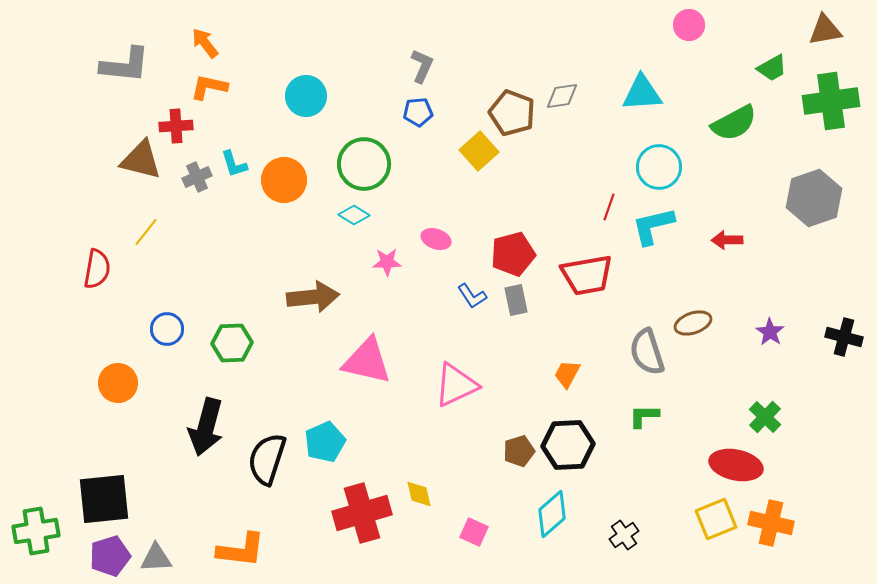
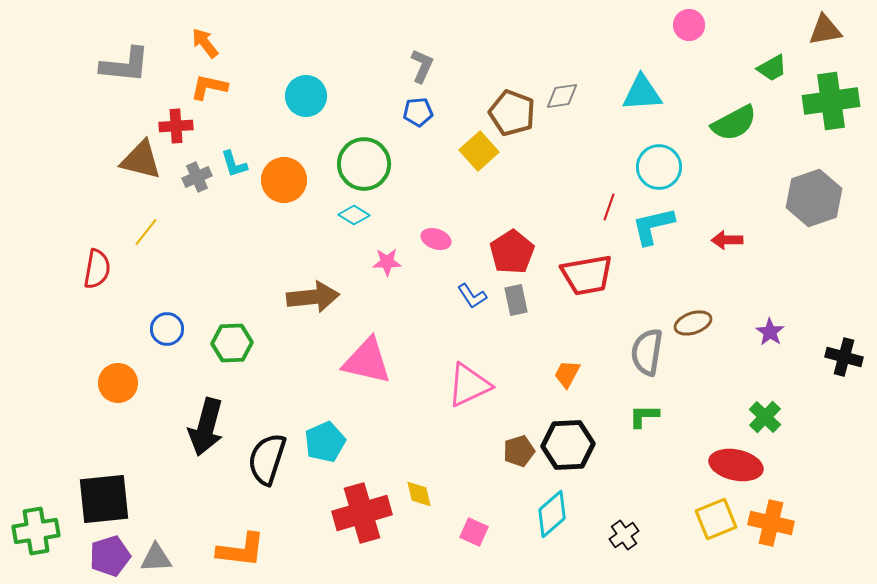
red pentagon at (513, 254): moved 1 px left, 2 px up; rotated 18 degrees counterclockwise
black cross at (844, 337): moved 20 px down
gray semicircle at (647, 352): rotated 27 degrees clockwise
pink triangle at (456, 385): moved 13 px right
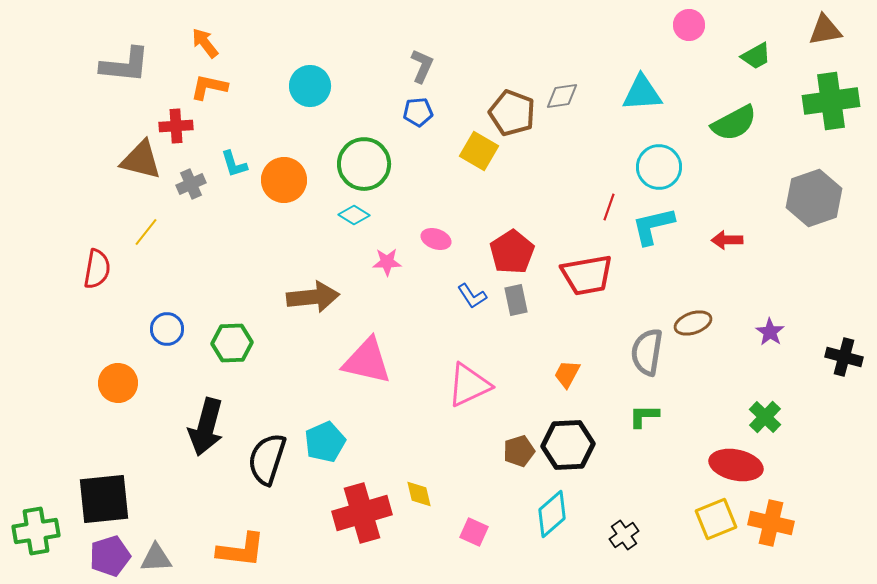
green trapezoid at (772, 68): moved 16 px left, 12 px up
cyan circle at (306, 96): moved 4 px right, 10 px up
yellow square at (479, 151): rotated 18 degrees counterclockwise
gray cross at (197, 177): moved 6 px left, 7 px down
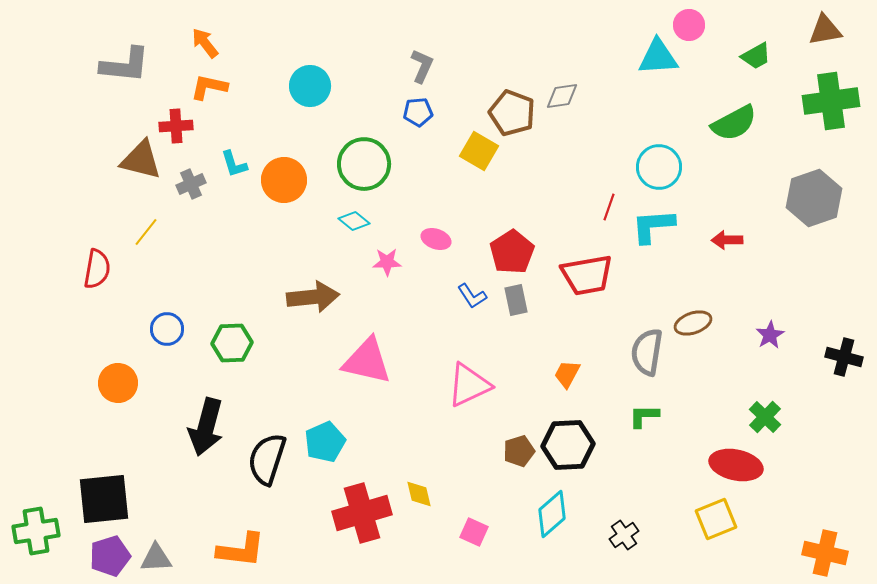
cyan triangle at (642, 93): moved 16 px right, 36 px up
cyan diamond at (354, 215): moved 6 px down; rotated 8 degrees clockwise
cyan L-shape at (653, 226): rotated 9 degrees clockwise
purple star at (770, 332): moved 3 px down; rotated 8 degrees clockwise
orange cross at (771, 523): moved 54 px right, 30 px down
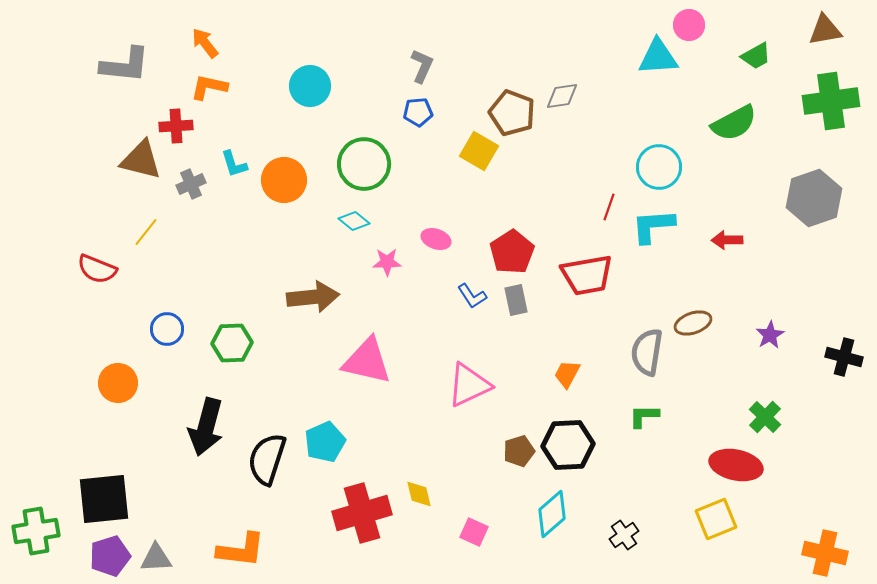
red semicircle at (97, 269): rotated 102 degrees clockwise
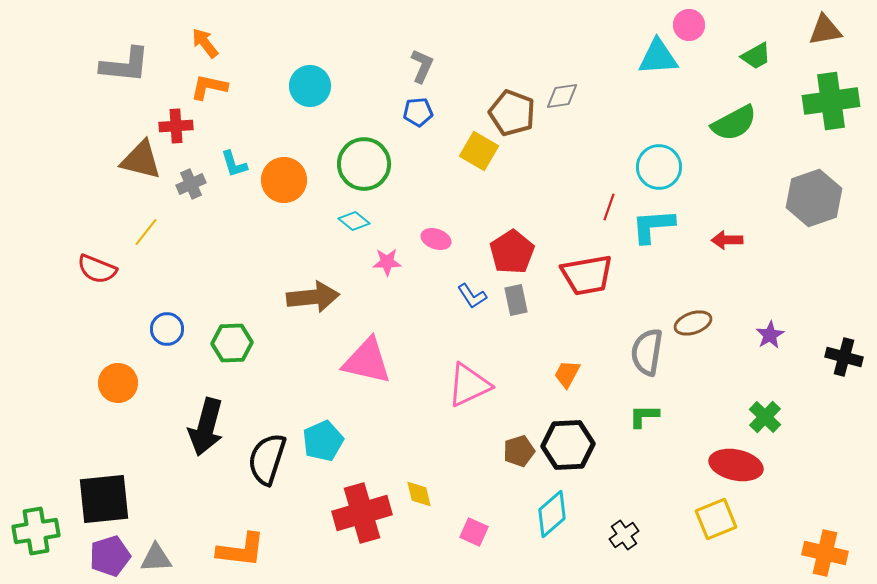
cyan pentagon at (325, 442): moved 2 px left, 1 px up
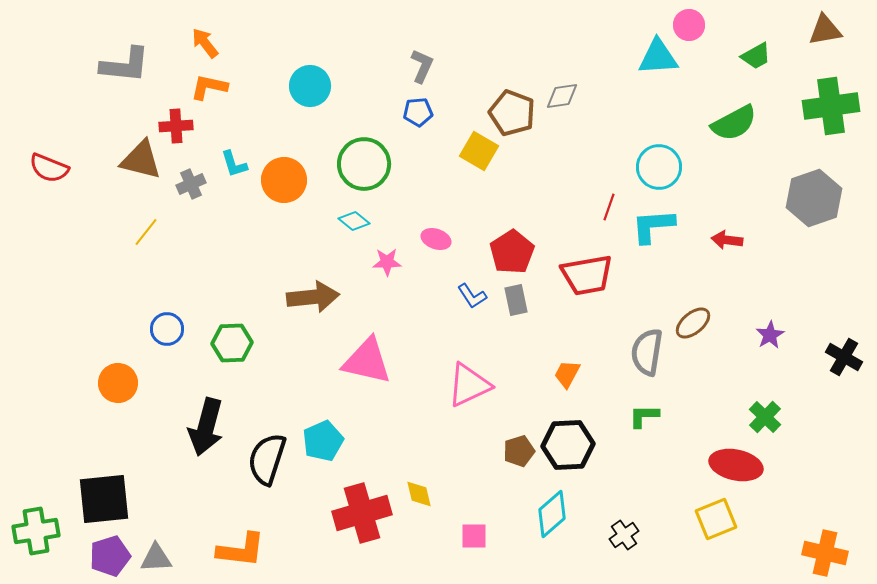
green cross at (831, 101): moved 5 px down
red arrow at (727, 240): rotated 8 degrees clockwise
red semicircle at (97, 269): moved 48 px left, 101 px up
brown ellipse at (693, 323): rotated 21 degrees counterclockwise
black cross at (844, 357): rotated 15 degrees clockwise
pink square at (474, 532): moved 4 px down; rotated 24 degrees counterclockwise
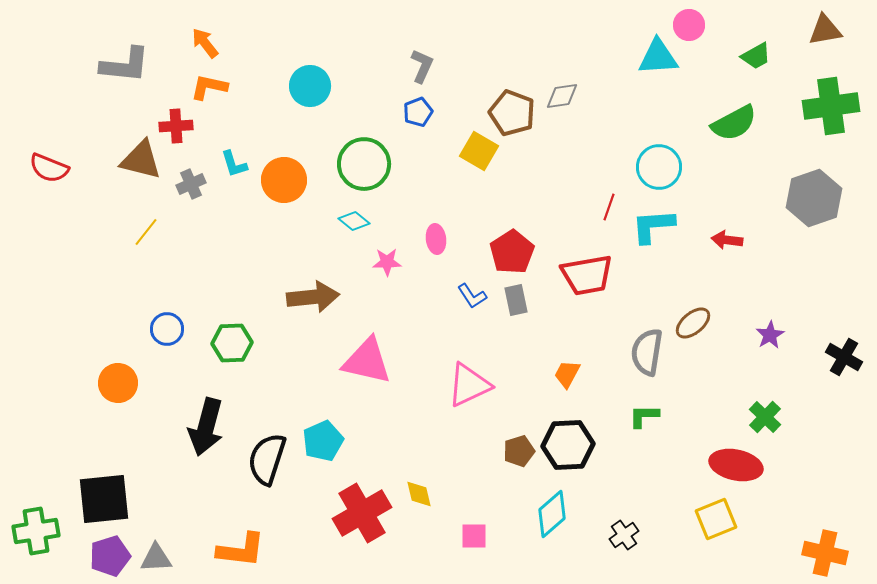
blue pentagon at (418, 112): rotated 16 degrees counterclockwise
pink ellipse at (436, 239): rotated 64 degrees clockwise
red cross at (362, 513): rotated 14 degrees counterclockwise
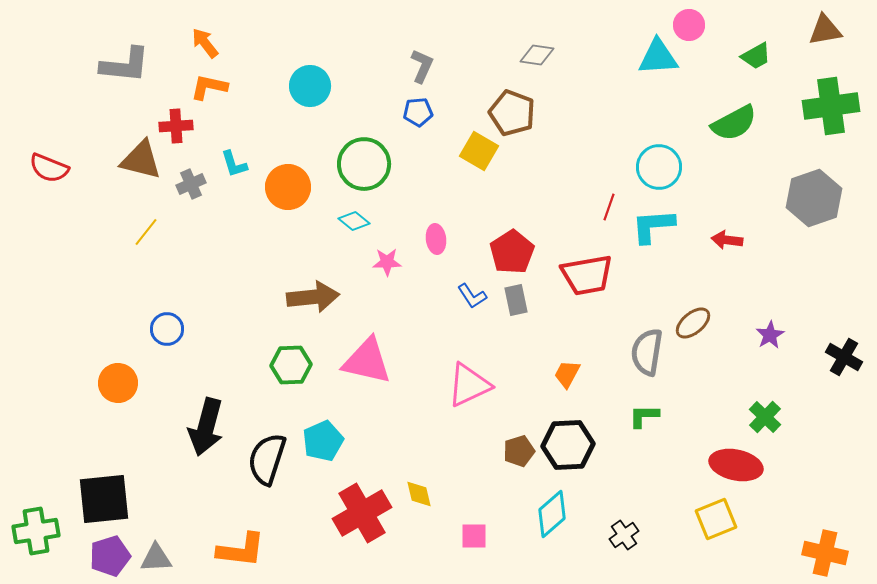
gray diamond at (562, 96): moved 25 px left, 41 px up; rotated 16 degrees clockwise
blue pentagon at (418, 112): rotated 16 degrees clockwise
orange circle at (284, 180): moved 4 px right, 7 px down
green hexagon at (232, 343): moved 59 px right, 22 px down
